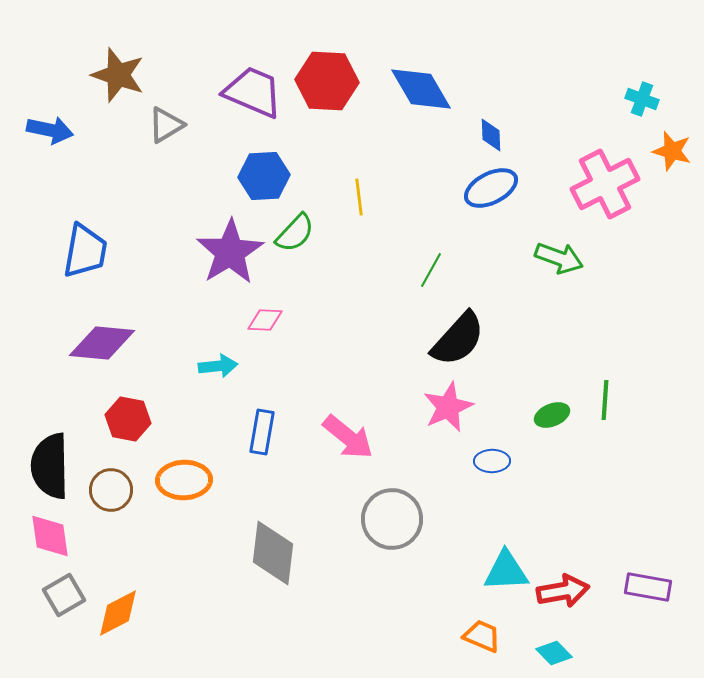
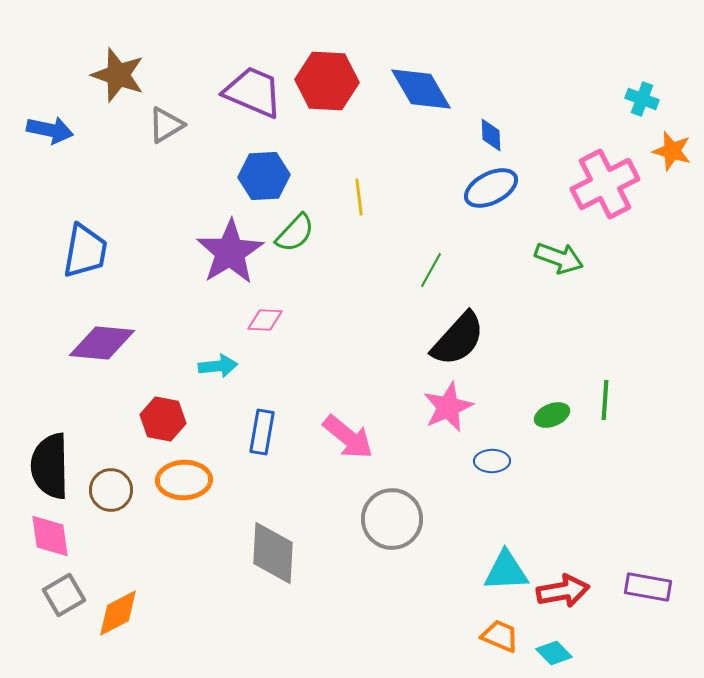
red hexagon at (128, 419): moved 35 px right
gray diamond at (273, 553): rotated 4 degrees counterclockwise
orange trapezoid at (482, 636): moved 18 px right
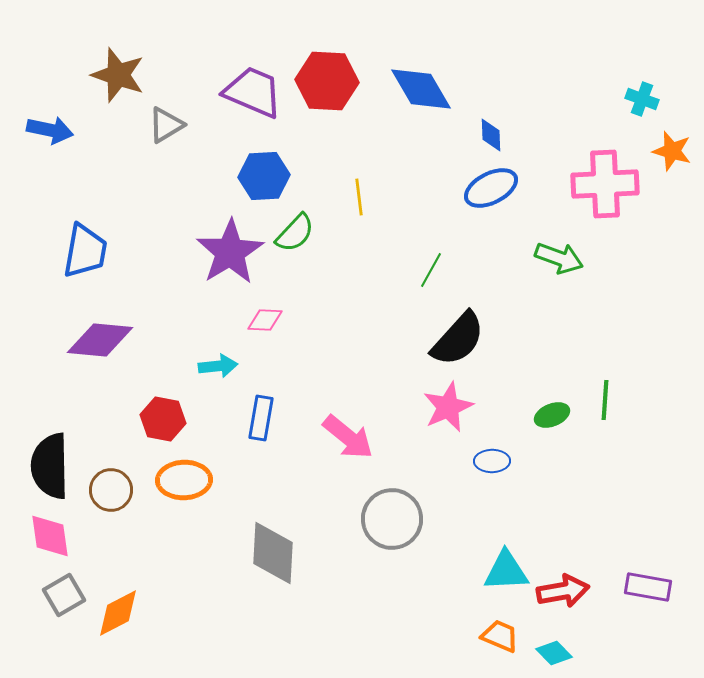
pink cross at (605, 184): rotated 24 degrees clockwise
purple diamond at (102, 343): moved 2 px left, 3 px up
blue rectangle at (262, 432): moved 1 px left, 14 px up
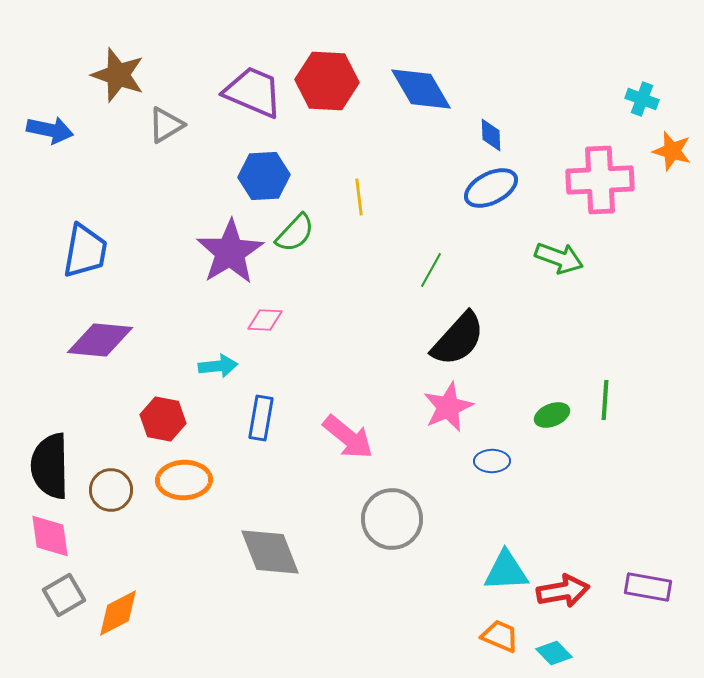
pink cross at (605, 184): moved 5 px left, 4 px up
gray diamond at (273, 553): moved 3 px left, 1 px up; rotated 24 degrees counterclockwise
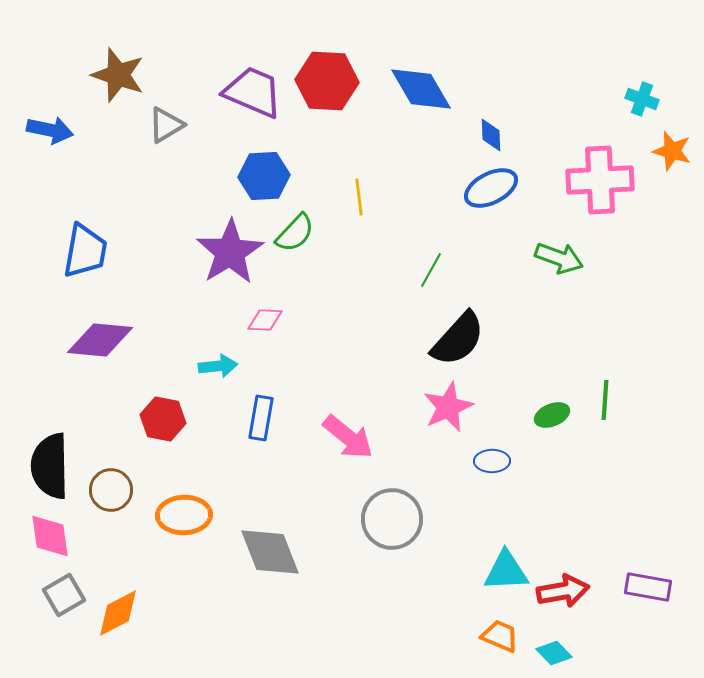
orange ellipse at (184, 480): moved 35 px down
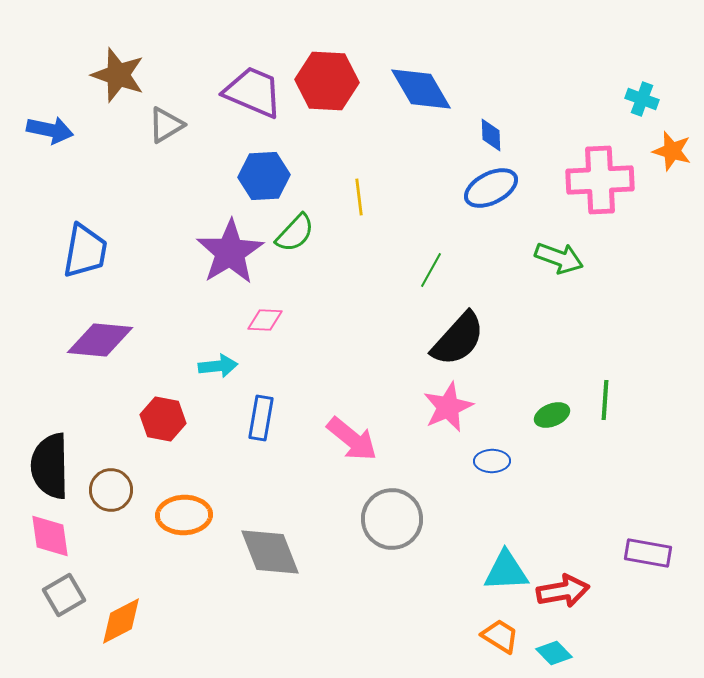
pink arrow at (348, 437): moved 4 px right, 2 px down
purple rectangle at (648, 587): moved 34 px up
orange diamond at (118, 613): moved 3 px right, 8 px down
orange trapezoid at (500, 636): rotated 9 degrees clockwise
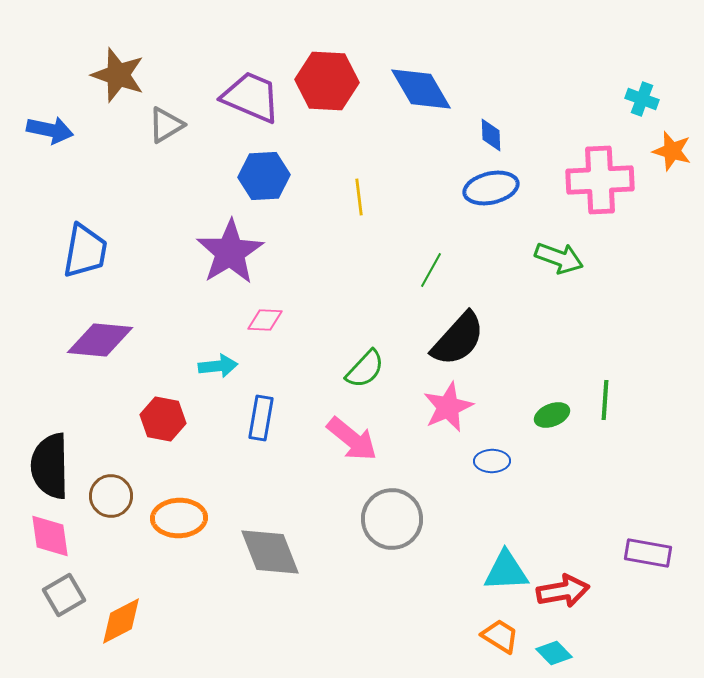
purple trapezoid at (253, 92): moved 2 px left, 5 px down
blue ellipse at (491, 188): rotated 14 degrees clockwise
green semicircle at (295, 233): moved 70 px right, 136 px down
brown circle at (111, 490): moved 6 px down
orange ellipse at (184, 515): moved 5 px left, 3 px down
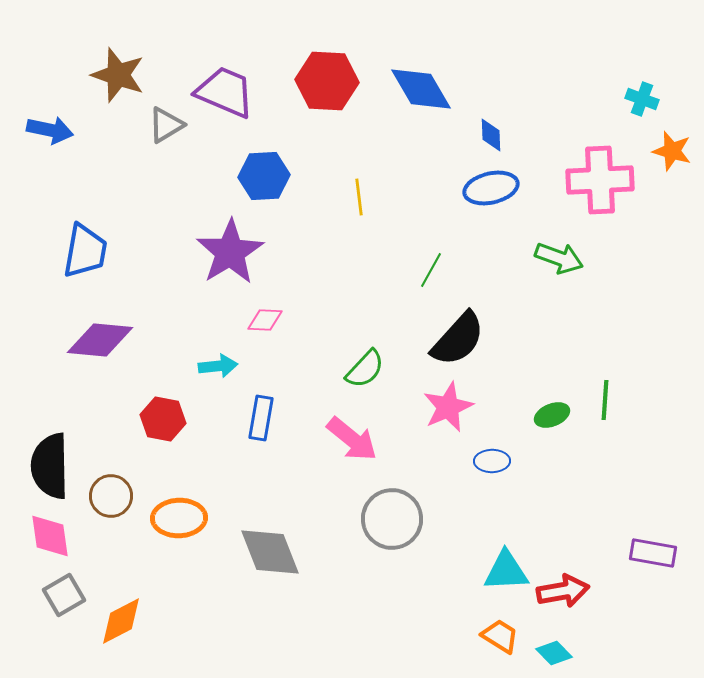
purple trapezoid at (251, 97): moved 26 px left, 5 px up
purple rectangle at (648, 553): moved 5 px right
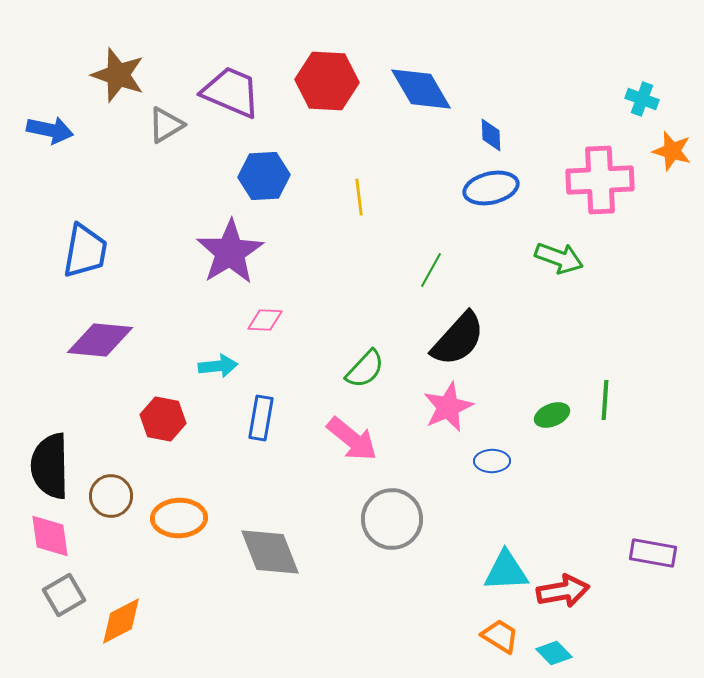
purple trapezoid at (225, 92): moved 6 px right
